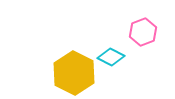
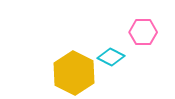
pink hexagon: rotated 20 degrees clockwise
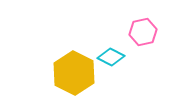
pink hexagon: rotated 12 degrees counterclockwise
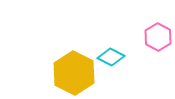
pink hexagon: moved 15 px right, 5 px down; rotated 20 degrees counterclockwise
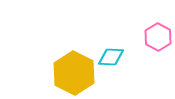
cyan diamond: rotated 24 degrees counterclockwise
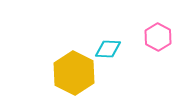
cyan diamond: moved 3 px left, 8 px up
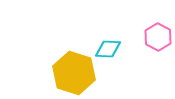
yellow hexagon: rotated 9 degrees counterclockwise
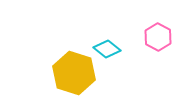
cyan diamond: moved 1 px left; rotated 36 degrees clockwise
